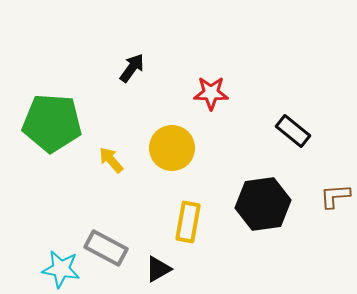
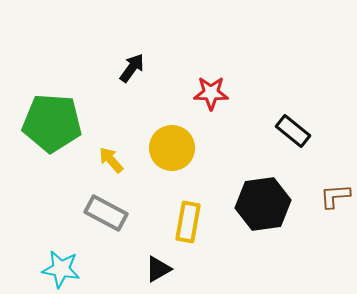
gray rectangle: moved 35 px up
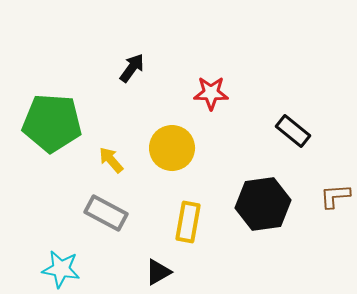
black triangle: moved 3 px down
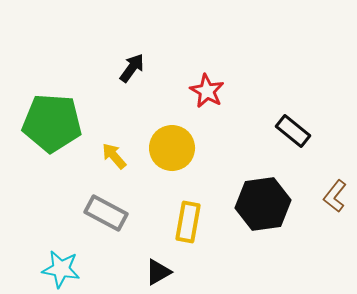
red star: moved 4 px left, 2 px up; rotated 28 degrees clockwise
yellow arrow: moved 3 px right, 4 px up
brown L-shape: rotated 48 degrees counterclockwise
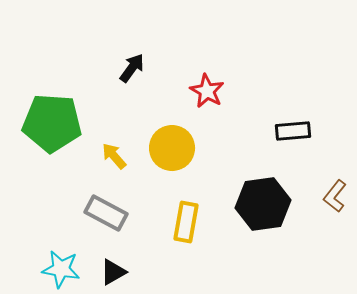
black rectangle: rotated 44 degrees counterclockwise
yellow rectangle: moved 2 px left
black triangle: moved 45 px left
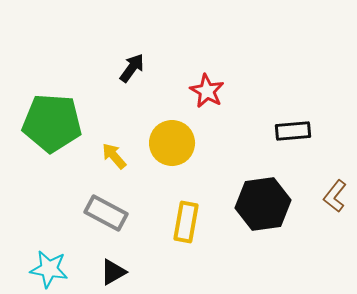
yellow circle: moved 5 px up
cyan star: moved 12 px left
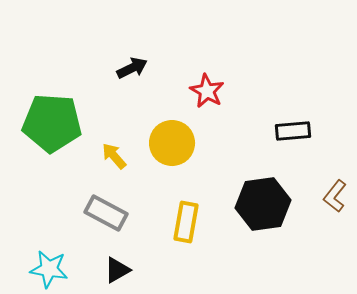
black arrow: rotated 28 degrees clockwise
black triangle: moved 4 px right, 2 px up
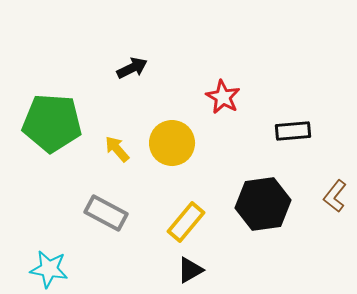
red star: moved 16 px right, 6 px down
yellow arrow: moved 3 px right, 7 px up
yellow rectangle: rotated 30 degrees clockwise
black triangle: moved 73 px right
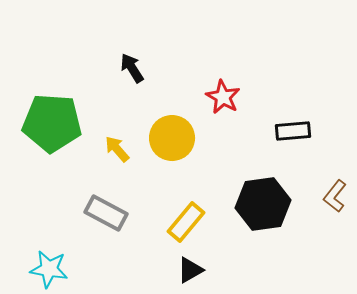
black arrow: rotated 96 degrees counterclockwise
yellow circle: moved 5 px up
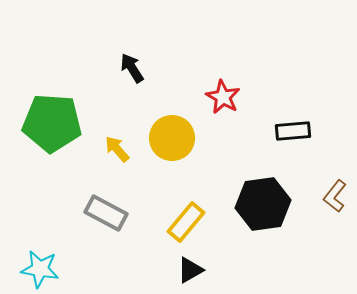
cyan star: moved 9 px left
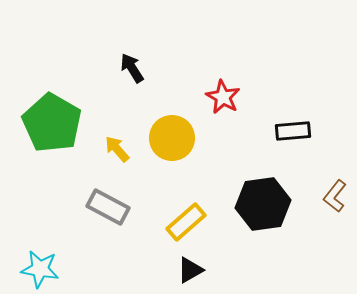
green pentagon: rotated 26 degrees clockwise
gray rectangle: moved 2 px right, 6 px up
yellow rectangle: rotated 9 degrees clockwise
